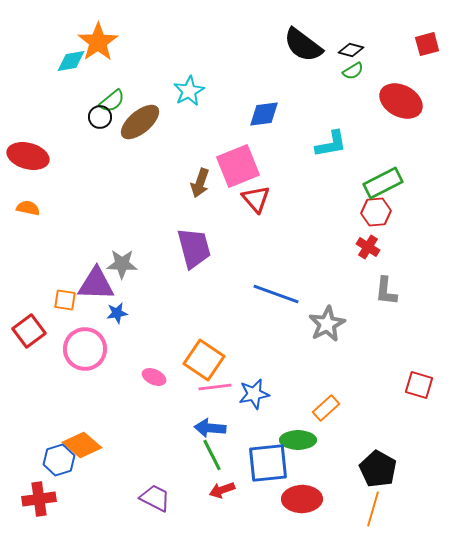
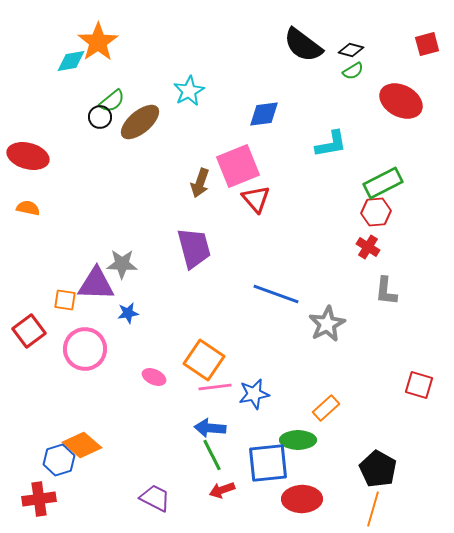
blue star at (117, 313): moved 11 px right
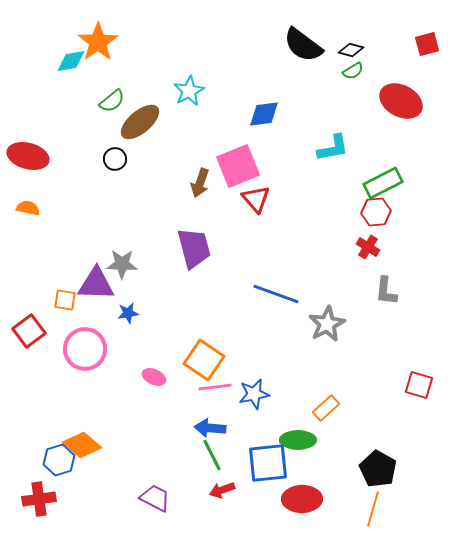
black circle at (100, 117): moved 15 px right, 42 px down
cyan L-shape at (331, 144): moved 2 px right, 4 px down
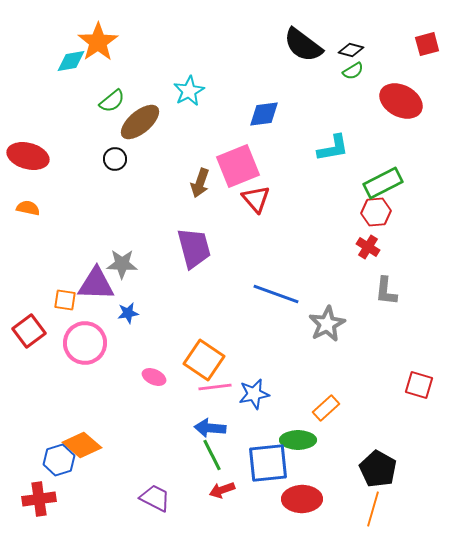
pink circle at (85, 349): moved 6 px up
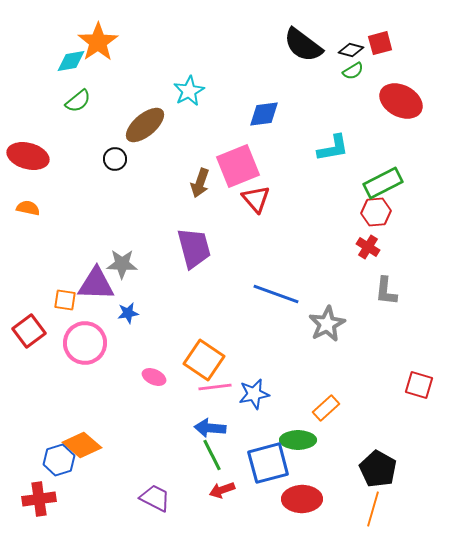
red square at (427, 44): moved 47 px left, 1 px up
green semicircle at (112, 101): moved 34 px left
brown ellipse at (140, 122): moved 5 px right, 3 px down
blue square at (268, 463): rotated 9 degrees counterclockwise
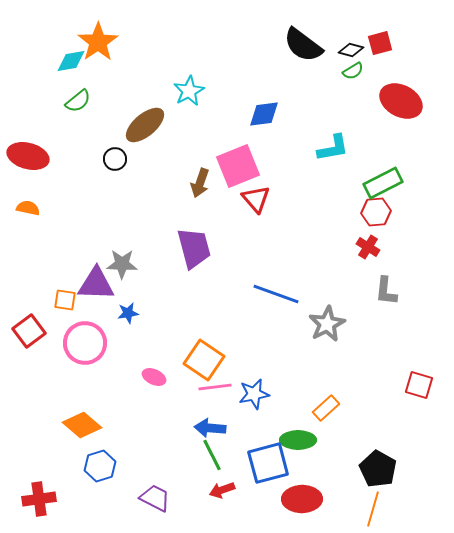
orange diamond at (82, 445): moved 20 px up
blue hexagon at (59, 460): moved 41 px right, 6 px down
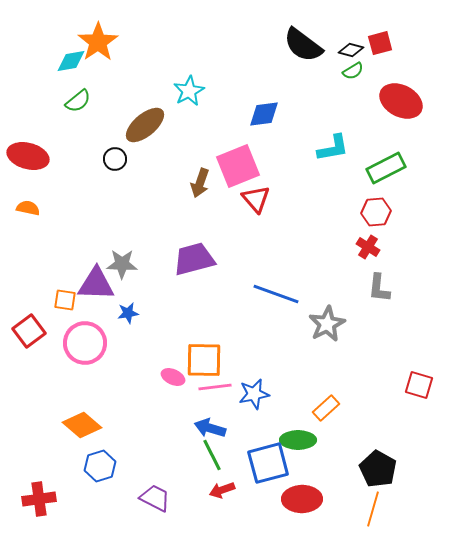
green rectangle at (383, 183): moved 3 px right, 15 px up
purple trapezoid at (194, 248): moved 11 px down; rotated 90 degrees counterclockwise
gray L-shape at (386, 291): moved 7 px left, 3 px up
orange square at (204, 360): rotated 33 degrees counterclockwise
pink ellipse at (154, 377): moved 19 px right
blue arrow at (210, 428): rotated 12 degrees clockwise
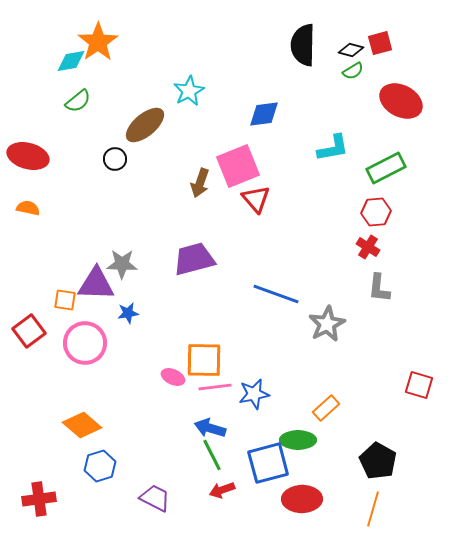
black semicircle at (303, 45): rotated 54 degrees clockwise
black pentagon at (378, 469): moved 8 px up
